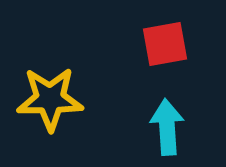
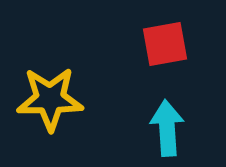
cyan arrow: moved 1 px down
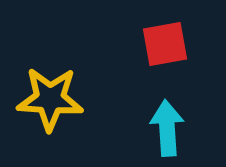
yellow star: rotated 4 degrees clockwise
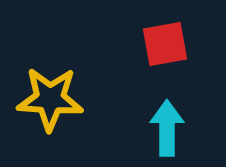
cyan arrow: rotated 4 degrees clockwise
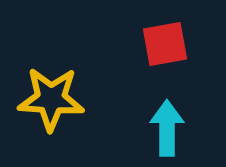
yellow star: moved 1 px right
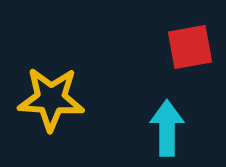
red square: moved 25 px right, 3 px down
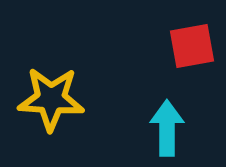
red square: moved 2 px right, 1 px up
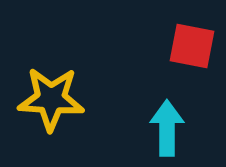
red square: rotated 21 degrees clockwise
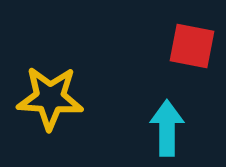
yellow star: moved 1 px left, 1 px up
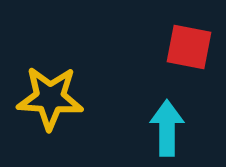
red square: moved 3 px left, 1 px down
